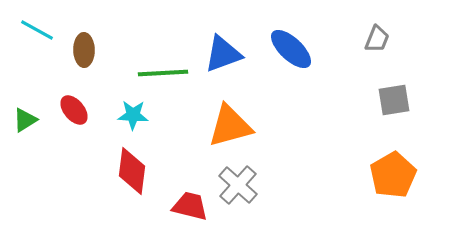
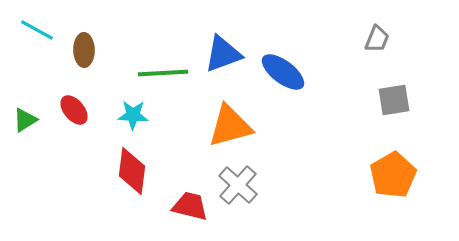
blue ellipse: moved 8 px left, 23 px down; rotated 6 degrees counterclockwise
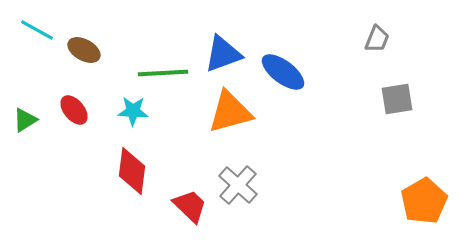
brown ellipse: rotated 60 degrees counterclockwise
gray square: moved 3 px right, 1 px up
cyan star: moved 4 px up
orange triangle: moved 14 px up
orange pentagon: moved 31 px right, 26 px down
red trapezoid: rotated 30 degrees clockwise
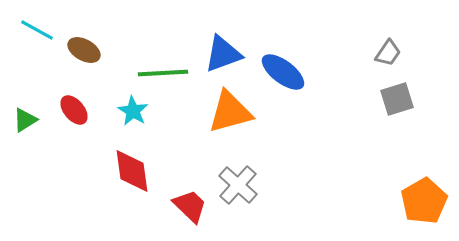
gray trapezoid: moved 11 px right, 14 px down; rotated 12 degrees clockwise
gray square: rotated 8 degrees counterclockwise
cyan star: rotated 28 degrees clockwise
red diamond: rotated 15 degrees counterclockwise
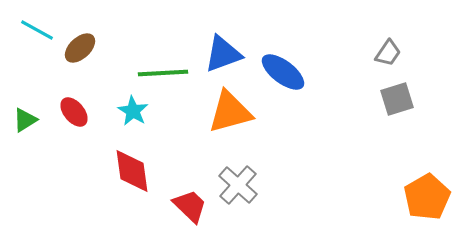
brown ellipse: moved 4 px left, 2 px up; rotated 72 degrees counterclockwise
red ellipse: moved 2 px down
orange pentagon: moved 3 px right, 4 px up
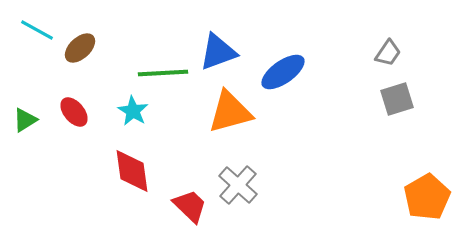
blue triangle: moved 5 px left, 2 px up
blue ellipse: rotated 72 degrees counterclockwise
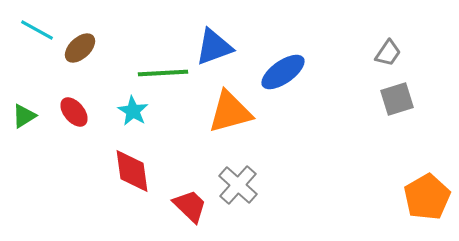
blue triangle: moved 4 px left, 5 px up
green triangle: moved 1 px left, 4 px up
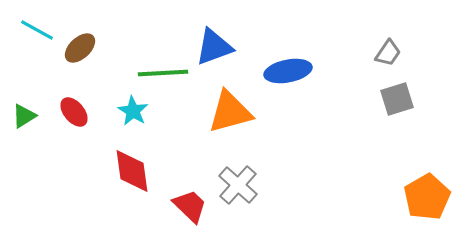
blue ellipse: moved 5 px right, 1 px up; rotated 24 degrees clockwise
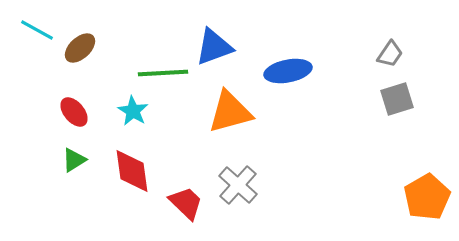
gray trapezoid: moved 2 px right, 1 px down
green triangle: moved 50 px right, 44 px down
red trapezoid: moved 4 px left, 3 px up
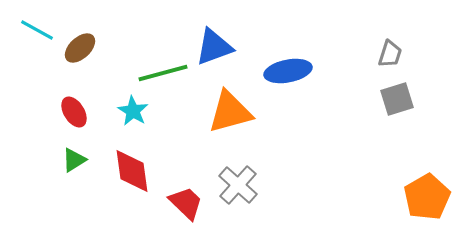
gray trapezoid: rotated 16 degrees counterclockwise
green line: rotated 12 degrees counterclockwise
red ellipse: rotated 8 degrees clockwise
